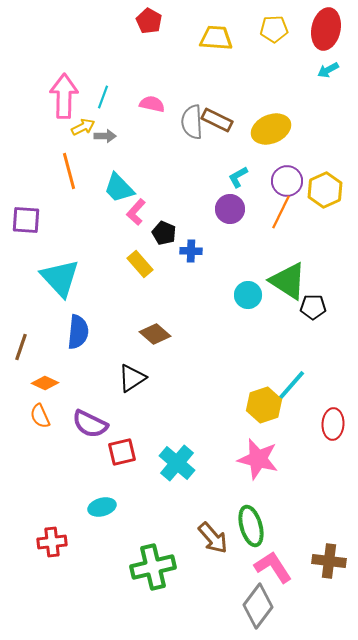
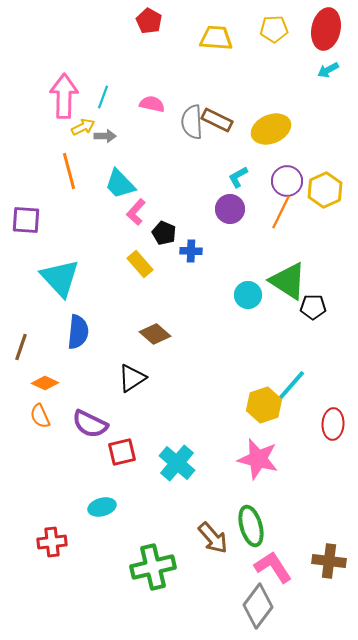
cyan trapezoid at (119, 188): moved 1 px right, 4 px up
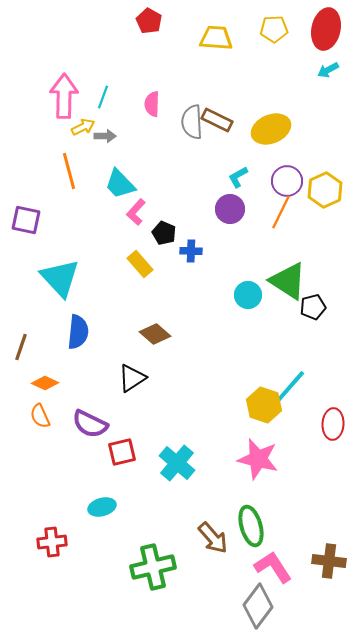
pink semicircle at (152, 104): rotated 100 degrees counterclockwise
purple square at (26, 220): rotated 8 degrees clockwise
black pentagon at (313, 307): rotated 15 degrees counterclockwise
yellow hexagon at (264, 405): rotated 24 degrees counterclockwise
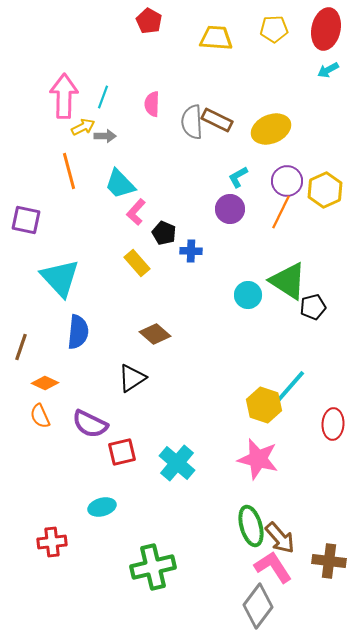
yellow rectangle at (140, 264): moved 3 px left, 1 px up
brown arrow at (213, 538): moved 67 px right
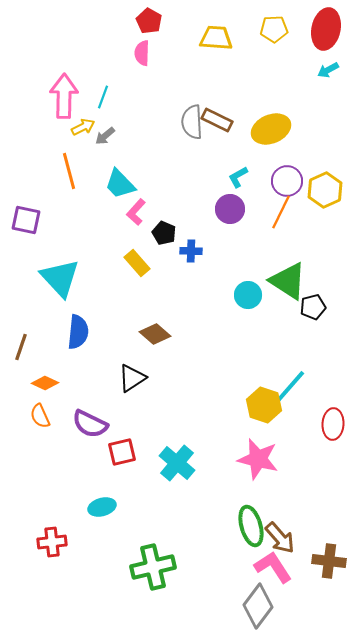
pink semicircle at (152, 104): moved 10 px left, 51 px up
gray arrow at (105, 136): rotated 140 degrees clockwise
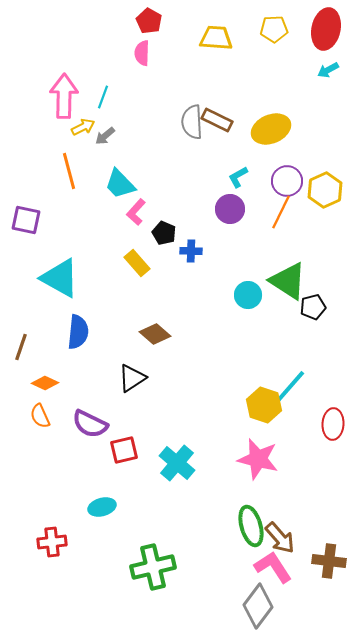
cyan triangle at (60, 278): rotated 18 degrees counterclockwise
red square at (122, 452): moved 2 px right, 2 px up
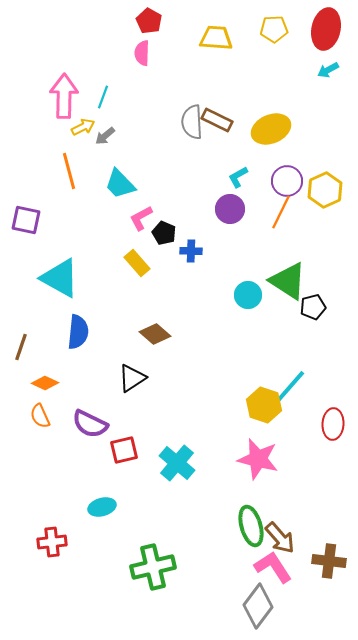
pink L-shape at (136, 212): moved 5 px right, 6 px down; rotated 20 degrees clockwise
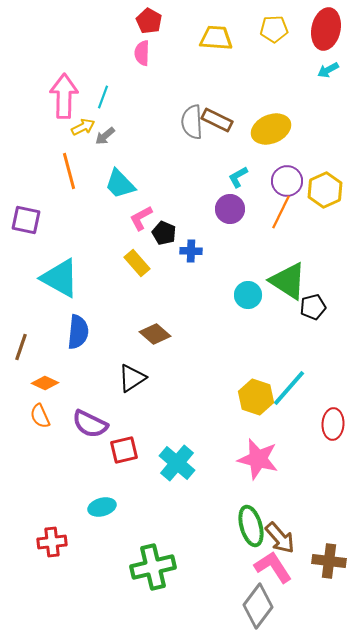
yellow hexagon at (264, 405): moved 8 px left, 8 px up
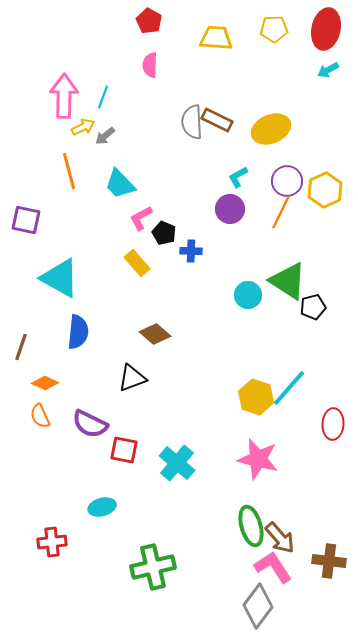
pink semicircle at (142, 53): moved 8 px right, 12 px down
black triangle at (132, 378): rotated 12 degrees clockwise
red square at (124, 450): rotated 24 degrees clockwise
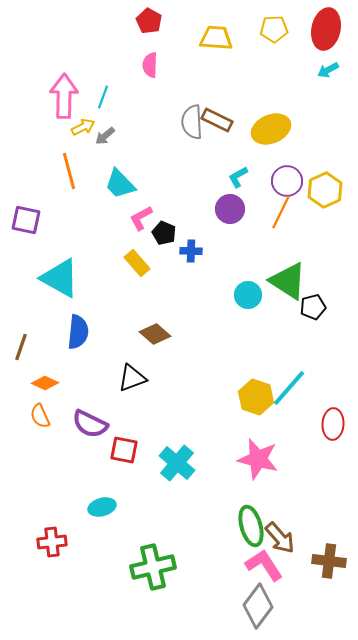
pink L-shape at (273, 567): moved 9 px left, 2 px up
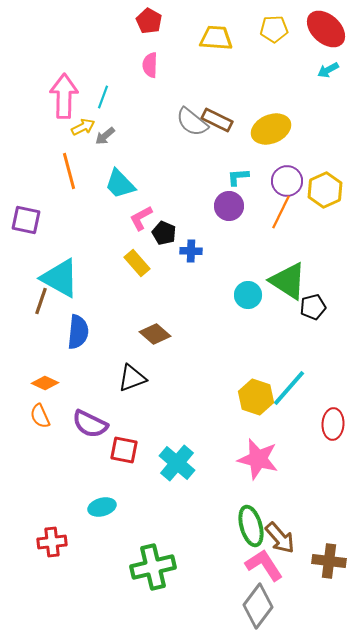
red ellipse at (326, 29): rotated 60 degrees counterclockwise
gray semicircle at (192, 122): rotated 48 degrees counterclockwise
cyan L-shape at (238, 177): rotated 25 degrees clockwise
purple circle at (230, 209): moved 1 px left, 3 px up
brown line at (21, 347): moved 20 px right, 46 px up
